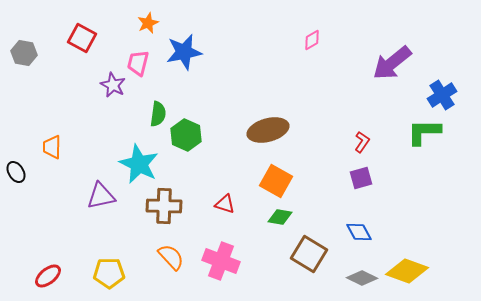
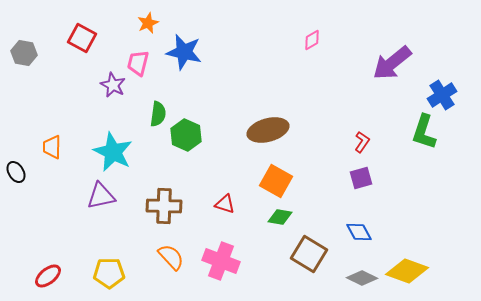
blue star: rotated 24 degrees clockwise
green L-shape: rotated 72 degrees counterclockwise
cyan star: moved 26 px left, 12 px up
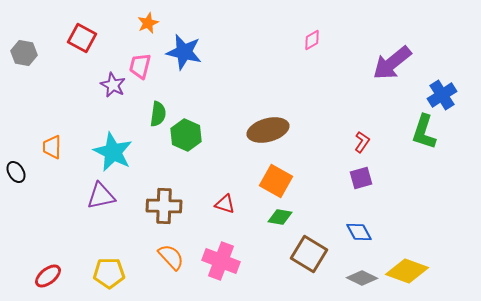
pink trapezoid: moved 2 px right, 3 px down
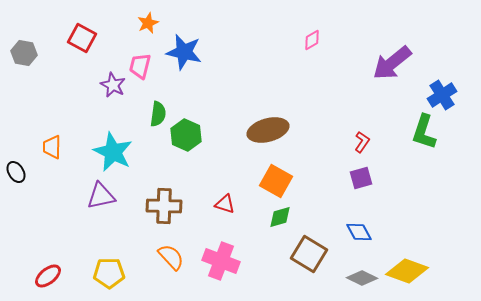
green diamond: rotated 25 degrees counterclockwise
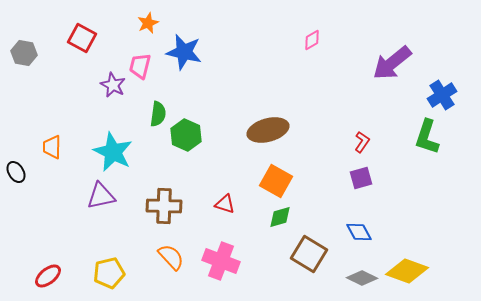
green L-shape: moved 3 px right, 5 px down
yellow pentagon: rotated 12 degrees counterclockwise
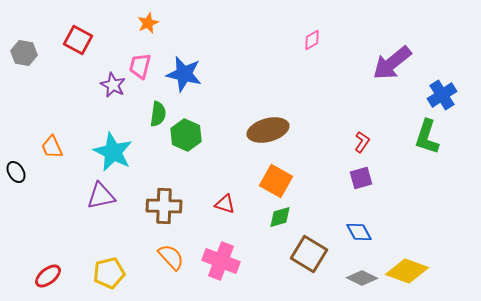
red square: moved 4 px left, 2 px down
blue star: moved 22 px down
orange trapezoid: rotated 25 degrees counterclockwise
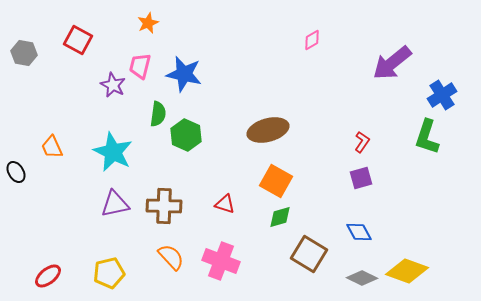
purple triangle: moved 14 px right, 8 px down
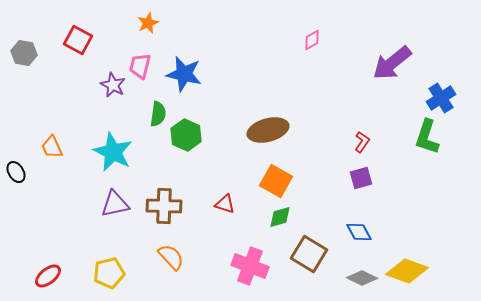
blue cross: moved 1 px left, 3 px down
pink cross: moved 29 px right, 5 px down
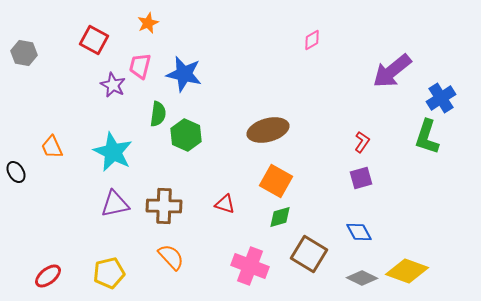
red square: moved 16 px right
purple arrow: moved 8 px down
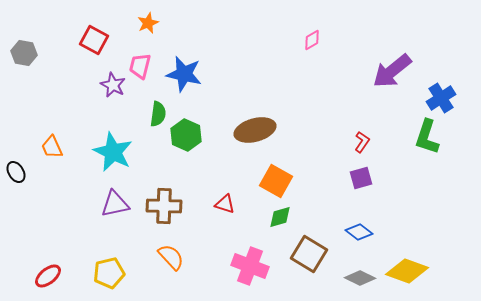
brown ellipse: moved 13 px left
blue diamond: rotated 24 degrees counterclockwise
gray diamond: moved 2 px left
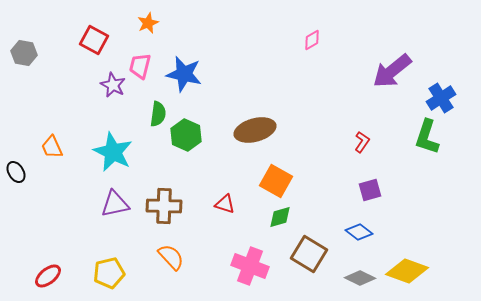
purple square: moved 9 px right, 12 px down
